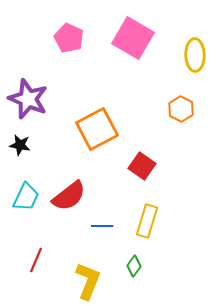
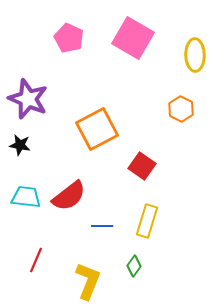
cyan trapezoid: rotated 108 degrees counterclockwise
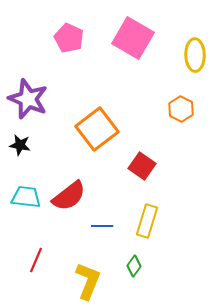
orange square: rotated 9 degrees counterclockwise
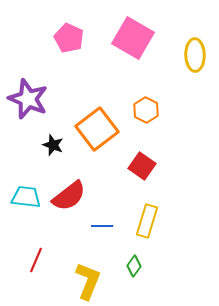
orange hexagon: moved 35 px left, 1 px down
black star: moved 33 px right; rotated 10 degrees clockwise
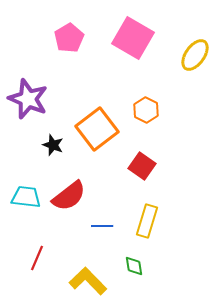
pink pentagon: rotated 16 degrees clockwise
yellow ellipse: rotated 36 degrees clockwise
red line: moved 1 px right, 2 px up
green diamond: rotated 45 degrees counterclockwise
yellow L-shape: rotated 66 degrees counterclockwise
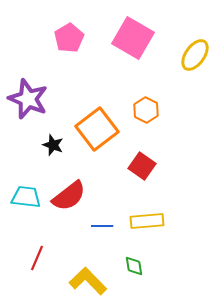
yellow rectangle: rotated 68 degrees clockwise
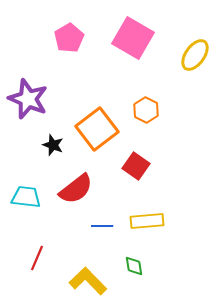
red square: moved 6 px left
red semicircle: moved 7 px right, 7 px up
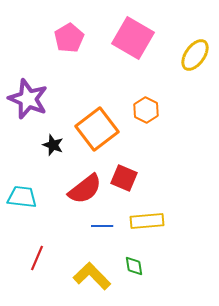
red square: moved 12 px left, 12 px down; rotated 12 degrees counterclockwise
red semicircle: moved 9 px right
cyan trapezoid: moved 4 px left
yellow L-shape: moved 4 px right, 5 px up
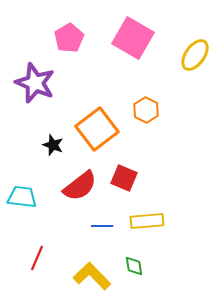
purple star: moved 7 px right, 16 px up
red semicircle: moved 5 px left, 3 px up
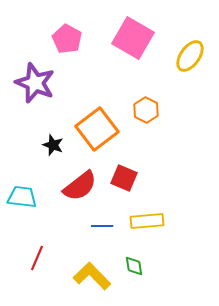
pink pentagon: moved 2 px left, 1 px down; rotated 12 degrees counterclockwise
yellow ellipse: moved 5 px left, 1 px down
